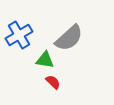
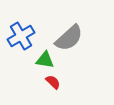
blue cross: moved 2 px right, 1 px down
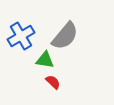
gray semicircle: moved 4 px left, 2 px up; rotated 8 degrees counterclockwise
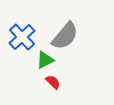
blue cross: moved 1 px right, 1 px down; rotated 12 degrees counterclockwise
green triangle: rotated 36 degrees counterclockwise
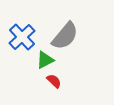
red semicircle: moved 1 px right, 1 px up
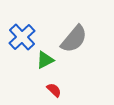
gray semicircle: moved 9 px right, 3 px down
red semicircle: moved 9 px down
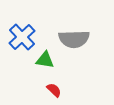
gray semicircle: rotated 48 degrees clockwise
green triangle: rotated 36 degrees clockwise
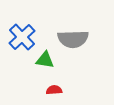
gray semicircle: moved 1 px left
red semicircle: rotated 49 degrees counterclockwise
